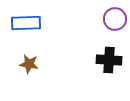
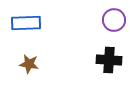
purple circle: moved 1 px left, 1 px down
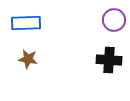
brown star: moved 1 px left, 5 px up
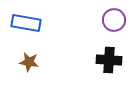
blue rectangle: rotated 12 degrees clockwise
brown star: moved 1 px right, 3 px down
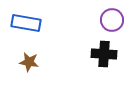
purple circle: moved 2 px left
black cross: moved 5 px left, 6 px up
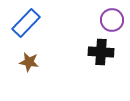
blue rectangle: rotated 56 degrees counterclockwise
black cross: moved 3 px left, 2 px up
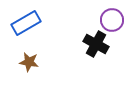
blue rectangle: rotated 16 degrees clockwise
black cross: moved 5 px left, 8 px up; rotated 25 degrees clockwise
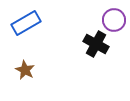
purple circle: moved 2 px right
brown star: moved 4 px left, 8 px down; rotated 18 degrees clockwise
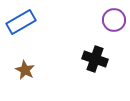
blue rectangle: moved 5 px left, 1 px up
black cross: moved 1 px left, 15 px down; rotated 10 degrees counterclockwise
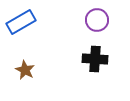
purple circle: moved 17 px left
black cross: rotated 15 degrees counterclockwise
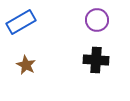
black cross: moved 1 px right, 1 px down
brown star: moved 1 px right, 5 px up
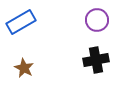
black cross: rotated 15 degrees counterclockwise
brown star: moved 2 px left, 3 px down
